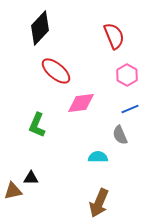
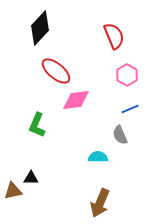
pink diamond: moved 5 px left, 3 px up
brown arrow: moved 1 px right
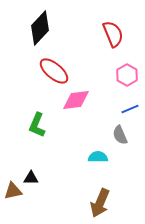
red semicircle: moved 1 px left, 2 px up
red ellipse: moved 2 px left
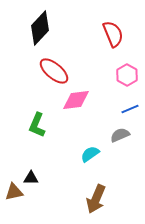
gray semicircle: rotated 90 degrees clockwise
cyan semicircle: moved 8 px left, 3 px up; rotated 36 degrees counterclockwise
brown triangle: moved 1 px right, 1 px down
brown arrow: moved 4 px left, 4 px up
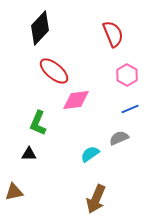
green L-shape: moved 1 px right, 2 px up
gray semicircle: moved 1 px left, 3 px down
black triangle: moved 2 px left, 24 px up
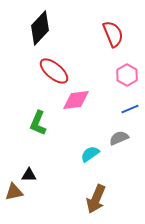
black triangle: moved 21 px down
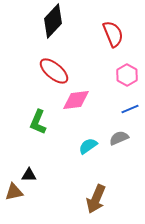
black diamond: moved 13 px right, 7 px up
green L-shape: moved 1 px up
cyan semicircle: moved 2 px left, 8 px up
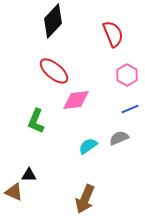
green L-shape: moved 2 px left, 1 px up
brown triangle: rotated 36 degrees clockwise
brown arrow: moved 11 px left
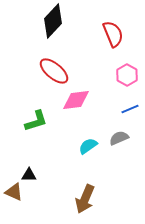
green L-shape: rotated 130 degrees counterclockwise
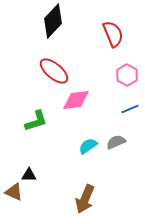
gray semicircle: moved 3 px left, 4 px down
